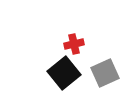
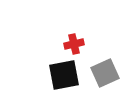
black square: moved 2 px down; rotated 28 degrees clockwise
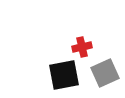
red cross: moved 8 px right, 3 px down
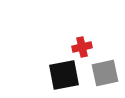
gray square: rotated 12 degrees clockwise
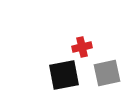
gray square: moved 2 px right
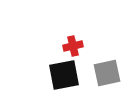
red cross: moved 9 px left, 1 px up
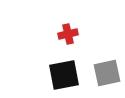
red cross: moved 5 px left, 12 px up
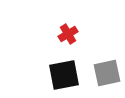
red cross: rotated 18 degrees counterclockwise
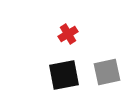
gray square: moved 1 px up
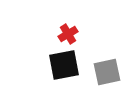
black square: moved 10 px up
